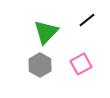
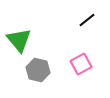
green triangle: moved 27 px left, 8 px down; rotated 24 degrees counterclockwise
gray hexagon: moved 2 px left, 5 px down; rotated 15 degrees counterclockwise
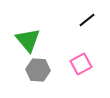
green triangle: moved 9 px right
gray hexagon: rotated 10 degrees counterclockwise
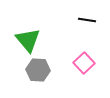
black line: rotated 48 degrees clockwise
pink square: moved 3 px right, 1 px up; rotated 15 degrees counterclockwise
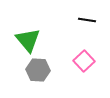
pink square: moved 2 px up
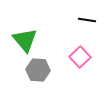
green triangle: moved 3 px left
pink square: moved 4 px left, 4 px up
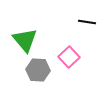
black line: moved 2 px down
pink square: moved 11 px left
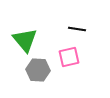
black line: moved 10 px left, 7 px down
pink square: rotated 30 degrees clockwise
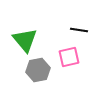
black line: moved 2 px right, 1 px down
gray hexagon: rotated 15 degrees counterclockwise
